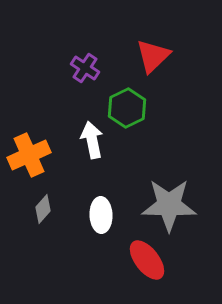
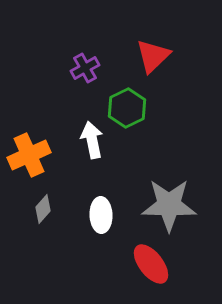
purple cross: rotated 28 degrees clockwise
red ellipse: moved 4 px right, 4 px down
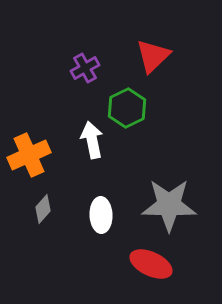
red ellipse: rotated 27 degrees counterclockwise
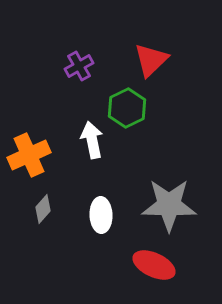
red triangle: moved 2 px left, 4 px down
purple cross: moved 6 px left, 2 px up
red ellipse: moved 3 px right, 1 px down
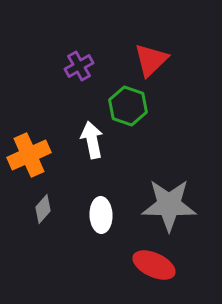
green hexagon: moved 1 px right, 2 px up; rotated 15 degrees counterclockwise
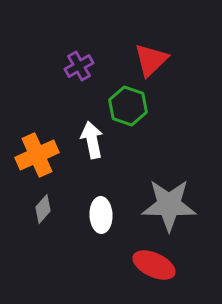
orange cross: moved 8 px right
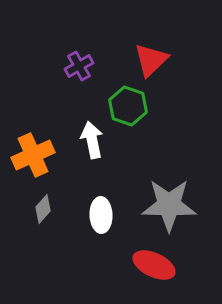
orange cross: moved 4 px left
